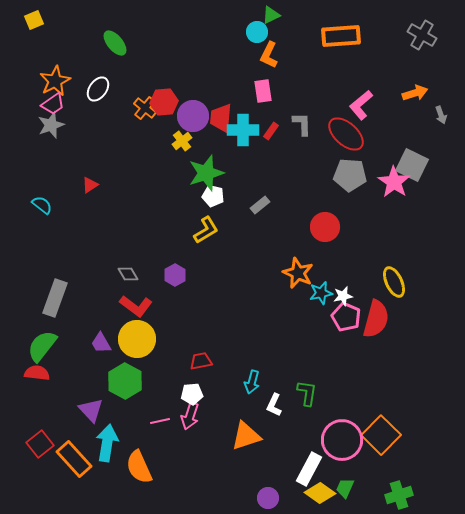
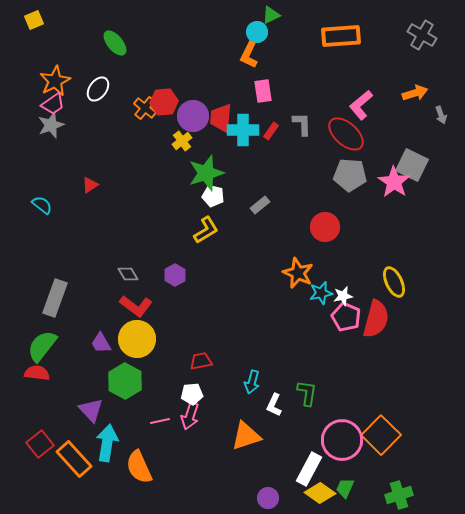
orange L-shape at (269, 55): moved 20 px left
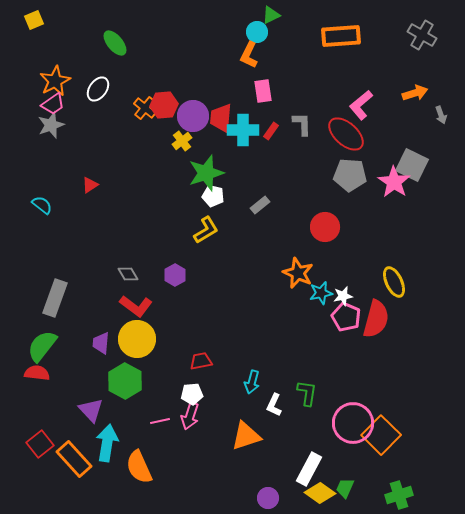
red hexagon at (164, 102): moved 3 px down
purple trapezoid at (101, 343): rotated 35 degrees clockwise
pink circle at (342, 440): moved 11 px right, 17 px up
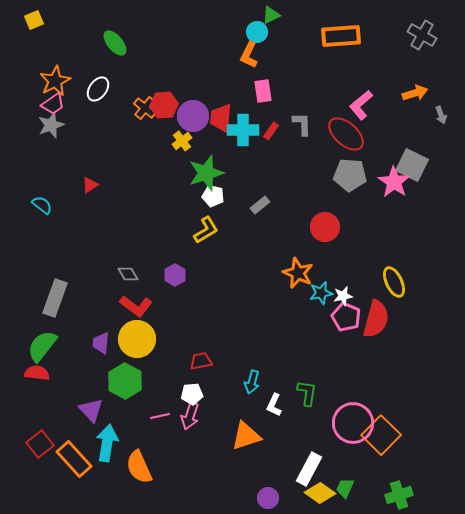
pink line at (160, 421): moved 5 px up
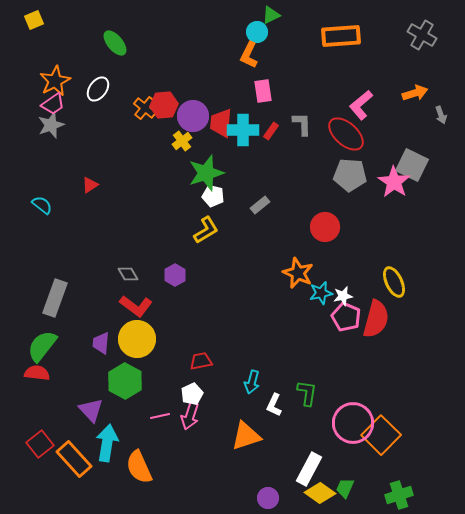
red trapezoid at (221, 118): moved 5 px down
white pentagon at (192, 394): rotated 20 degrees counterclockwise
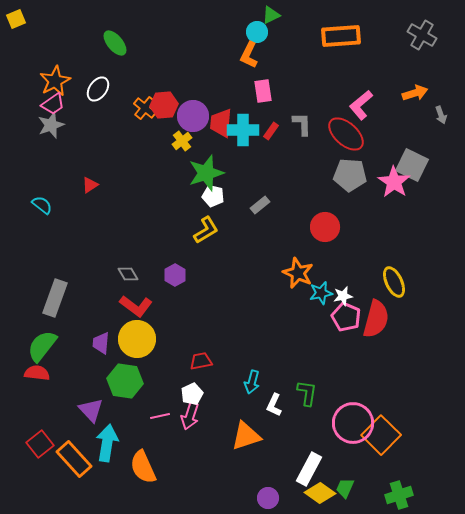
yellow square at (34, 20): moved 18 px left, 1 px up
green hexagon at (125, 381): rotated 20 degrees counterclockwise
orange semicircle at (139, 467): moved 4 px right
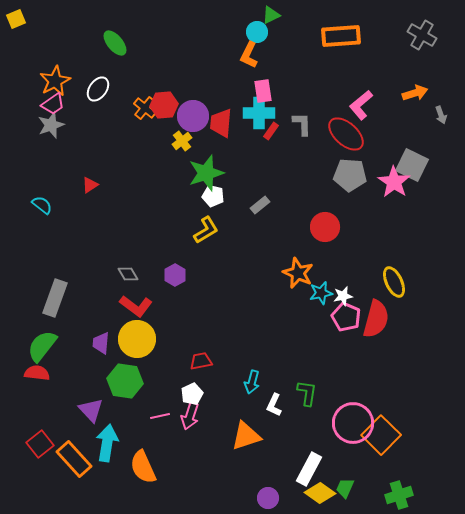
cyan cross at (243, 130): moved 16 px right, 17 px up
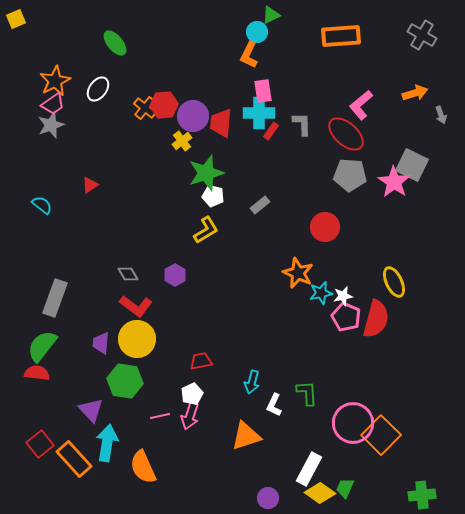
green L-shape at (307, 393): rotated 12 degrees counterclockwise
green cross at (399, 495): moved 23 px right; rotated 12 degrees clockwise
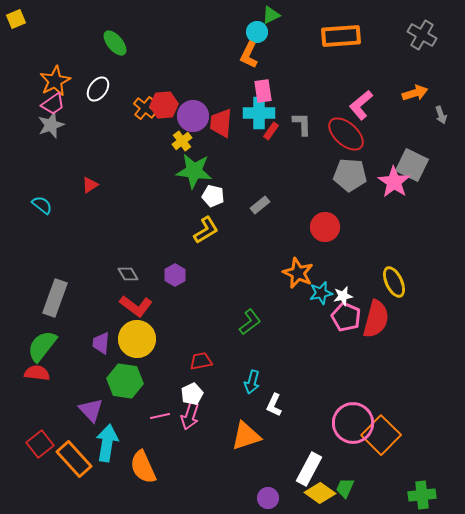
green star at (206, 173): moved 12 px left, 2 px up; rotated 24 degrees clockwise
green L-shape at (307, 393): moved 57 px left, 71 px up; rotated 56 degrees clockwise
